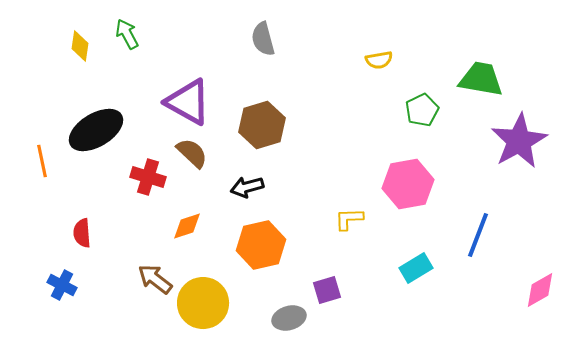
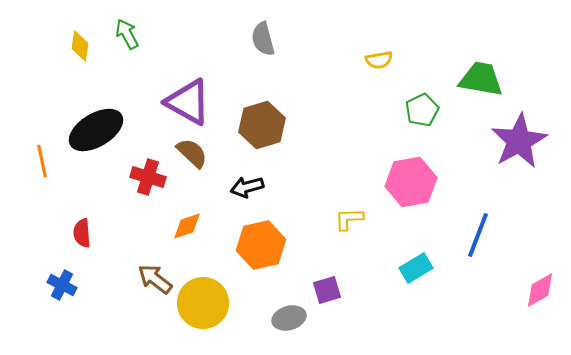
pink hexagon: moved 3 px right, 2 px up
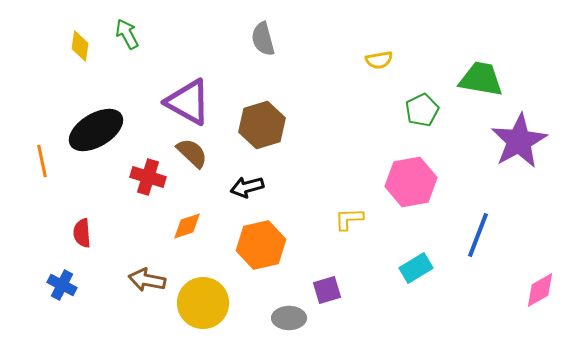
brown arrow: moved 8 px left, 1 px down; rotated 27 degrees counterclockwise
gray ellipse: rotated 16 degrees clockwise
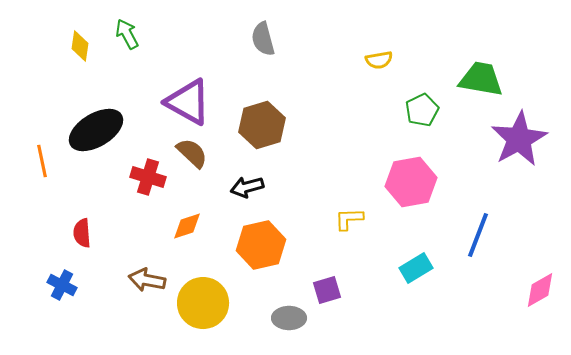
purple star: moved 2 px up
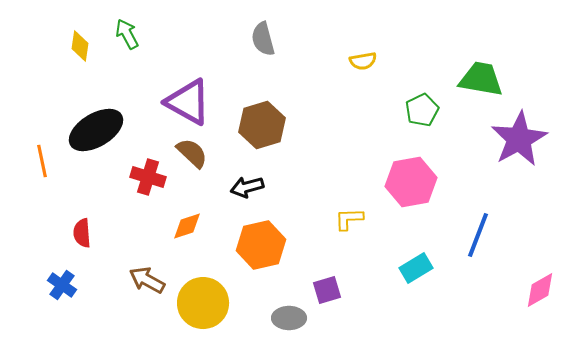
yellow semicircle: moved 16 px left, 1 px down
brown arrow: rotated 18 degrees clockwise
blue cross: rotated 8 degrees clockwise
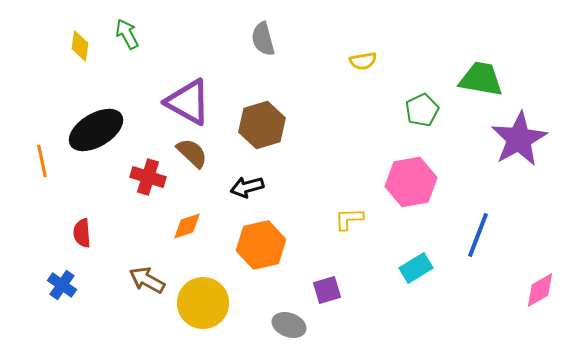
gray ellipse: moved 7 px down; rotated 20 degrees clockwise
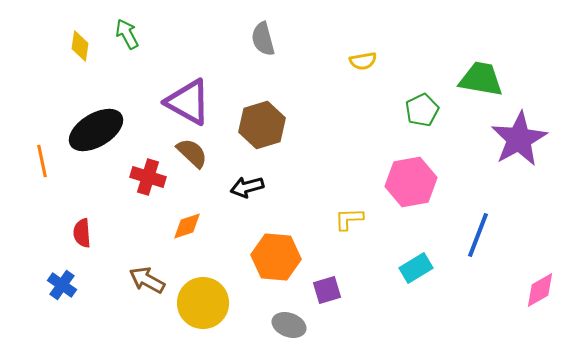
orange hexagon: moved 15 px right, 12 px down; rotated 18 degrees clockwise
